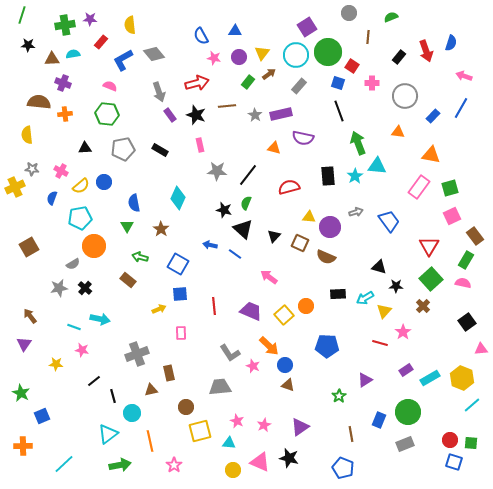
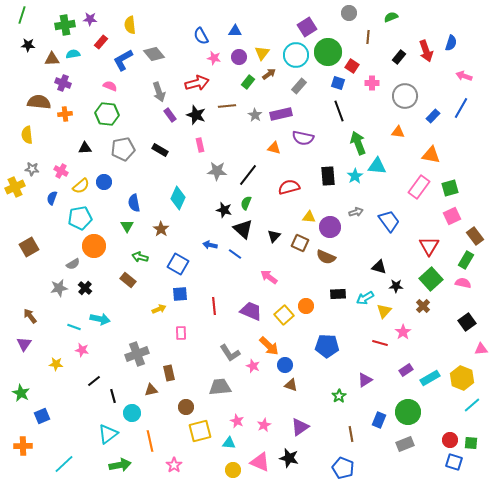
brown triangle at (288, 385): moved 3 px right
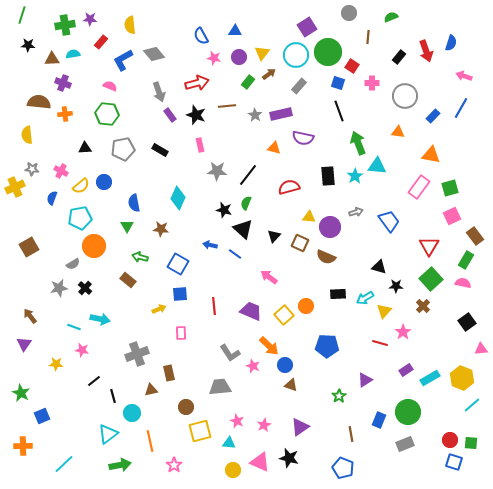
brown star at (161, 229): rotated 28 degrees counterclockwise
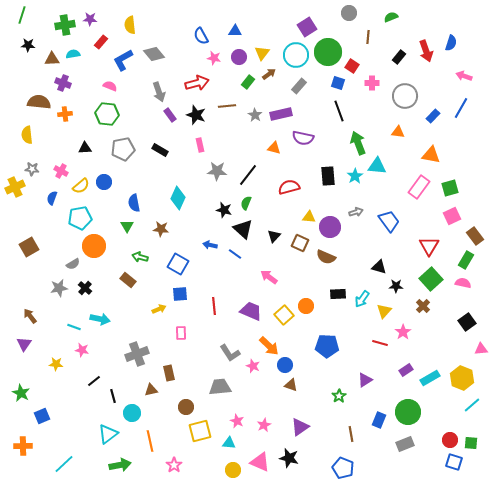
cyan arrow at (365, 298): moved 3 px left, 1 px down; rotated 24 degrees counterclockwise
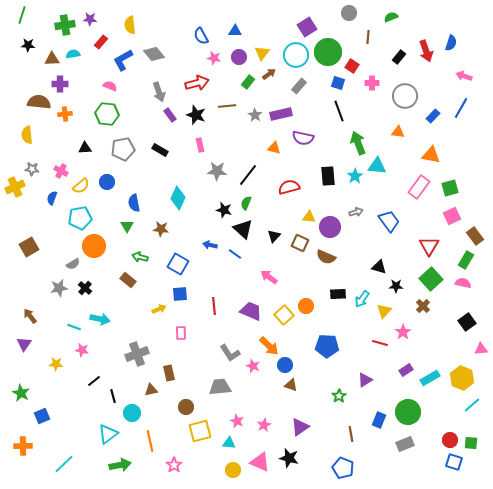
purple cross at (63, 83): moved 3 px left, 1 px down; rotated 21 degrees counterclockwise
blue circle at (104, 182): moved 3 px right
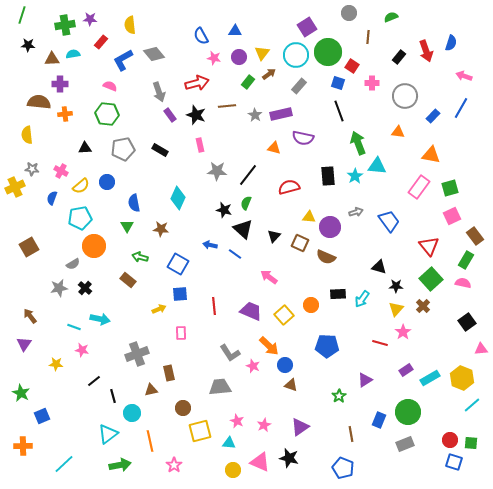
red triangle at (429, 246): rotated 10 degrees counterclockwise
orange circle at (306, 306): moved 5 px right, 1 px up
yellow triangle at (384, 311): moved 12 px right, 2 px up
brown circle at (186, 407): moved 3 px left, 1 px down
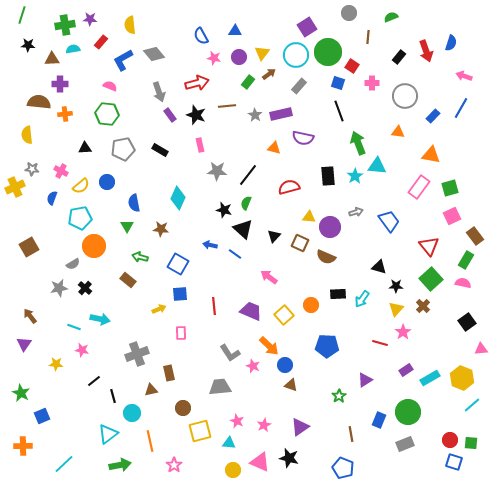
cyan semicircle at (73, 54): moved 5 px up
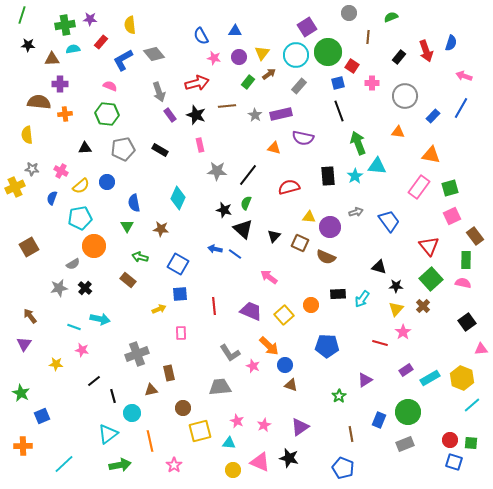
blue square at (338, 83): rotated 32 degrees counterclockwise
blue arrow at (210, 245): moved 5 px right, 4 px down
green rectangle at (466, 260): rotated 30 degrees counterclockwise
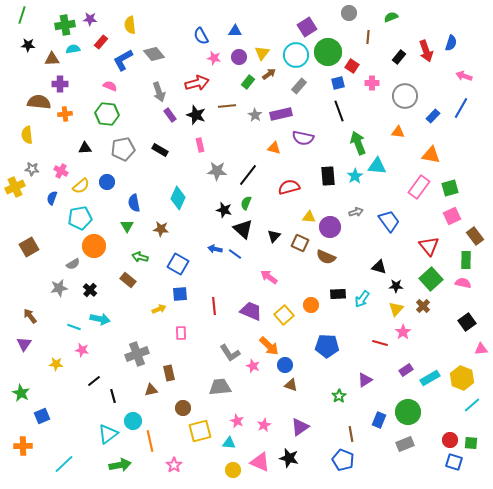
black cross at (85, 288): moved 5 px right, 2 px down
cyan circle at (132, 413): moved 1 px right, 8 px down
blue pentagon at (343, 468): moved 8 px up
